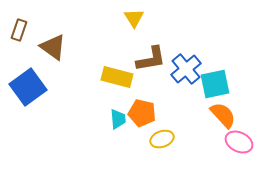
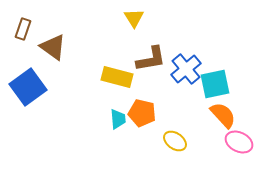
brown rectangle: moved 4 px right, 1 px up
yellow ellipse: moved 13 px right, 2 px down; rotated 55 degrees clockwise
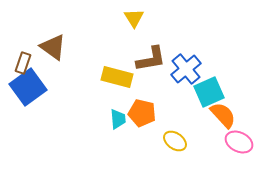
brown rectangle: moved 34 px down
cyan square: moved 6 px left, 8 px down; rotated 12 degrees counterclockwise
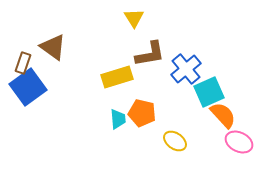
brown L-shape: moved 1 px left, 5 px up
yellow rectangle: rotated 32 degrees counterclockwise
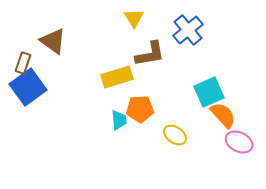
brown triangle: moved 6 px up
blue cross: moved 2 px right, 39 px up
orange pentagon: moved 2 px left, 4 px up; rotated 16 degrees counterclockwise
cyan trapezoid: moved 1 px right, 1 px down
yellow ellipse: moved 6 px up
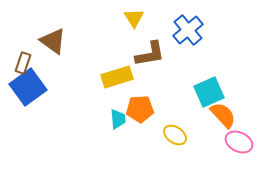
cyan trapezoid: moved 1 px left, 1 px up
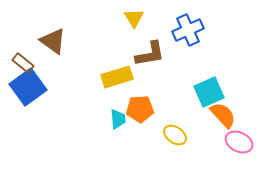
blue cross: rotated 16 degrees clockwise
brown rectangle: rotated 70 degrees counterclockwise
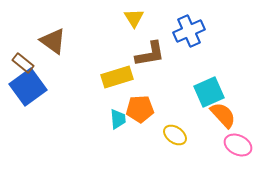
blue cross: moved 1 px right, 1 px down
pink ellipse: moved 1 px left, 3 px down
